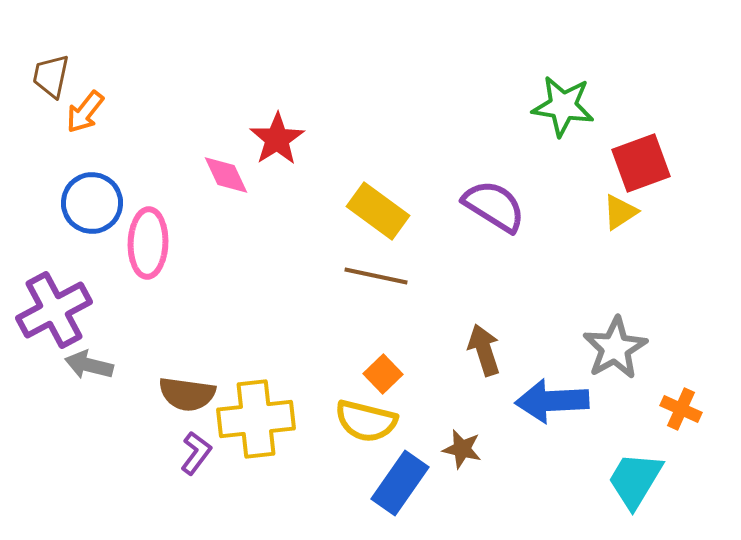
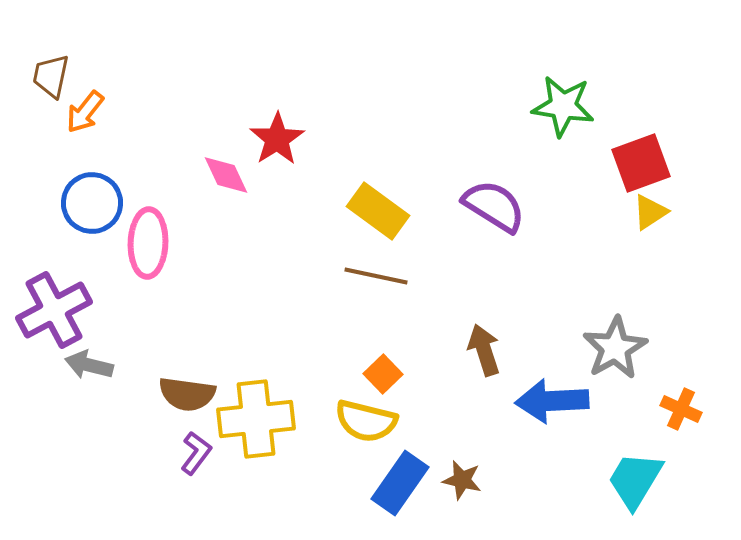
yellow triangle: moved 30 px right
brown star: moved 31 px down
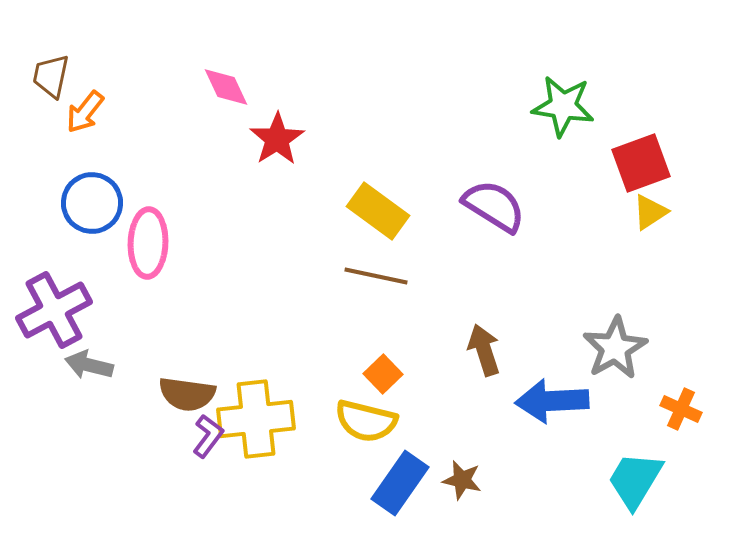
pink diamond: moved 88 px up
purple L-shape: moved 12 px right, 17 px up
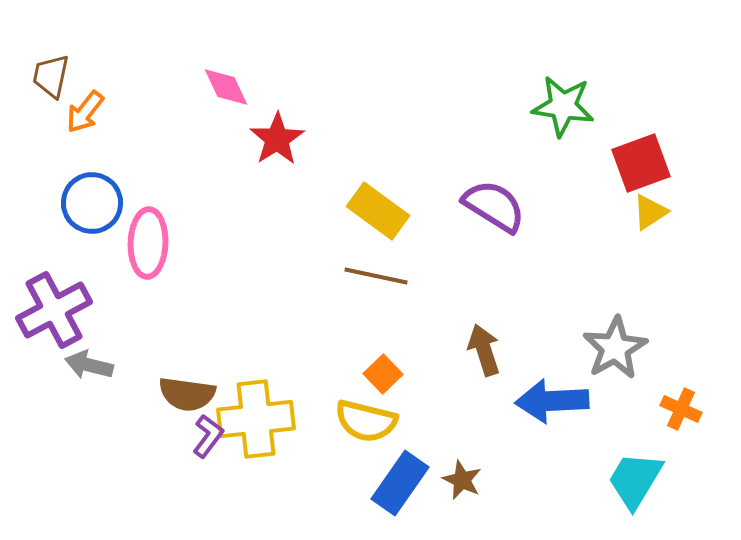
brown star: rotated 12 degrees clockwise
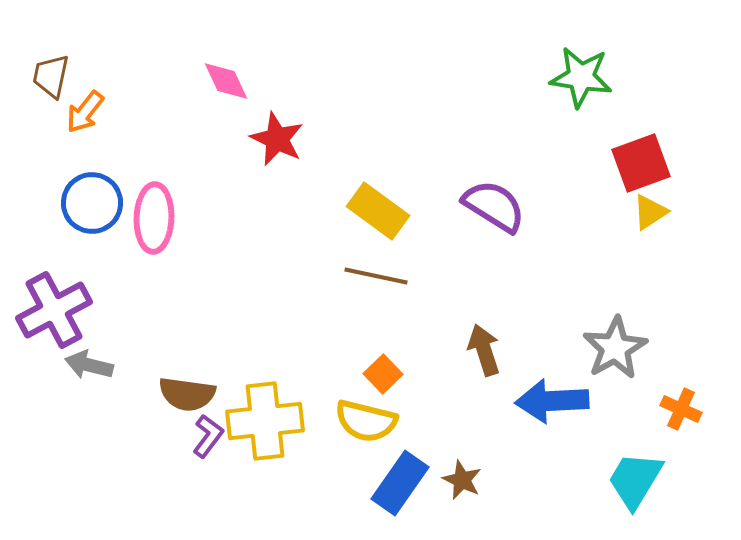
pink diamond: moved 6 px up
green star: moved 18 px right, 29 px up
red star: rotated 14 degrees counterclockwise
pink ellipse: moved 6 px right, 25 px up
yellow cross: moved 9 px right, 2 px down
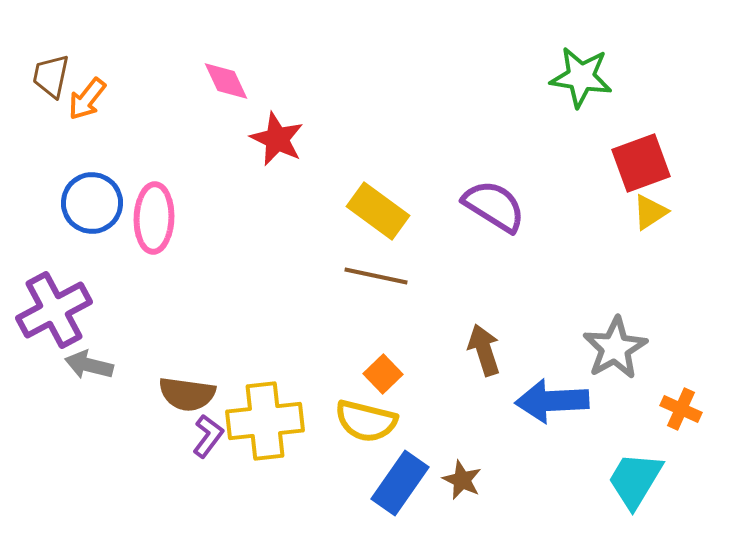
orange arrow: moved 2 px right, 13 px up
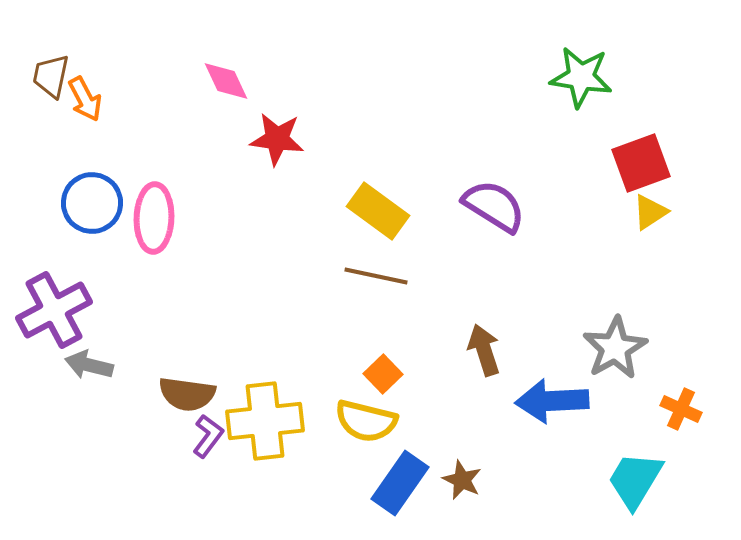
orange arrow: moved 2 px left; rotated 66 degrees counterclockwise
red star: rotated 18 degrees counterclockwise
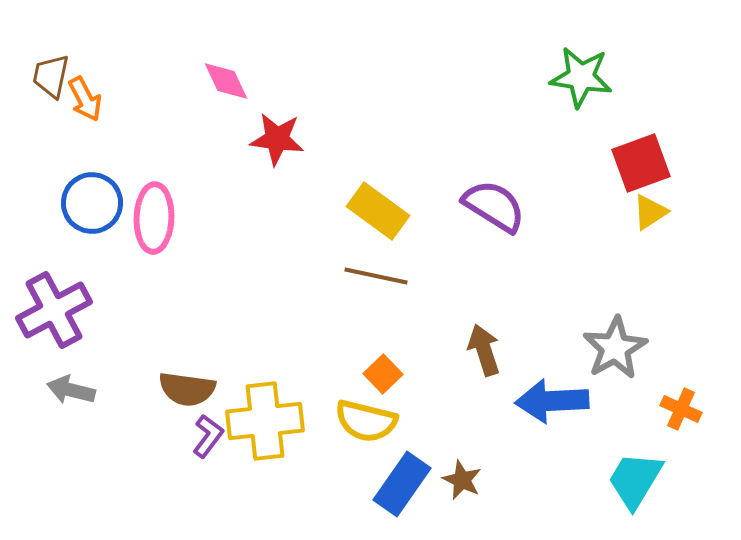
gray arrow: moved 18 px left, 25 px down
brown semicircle: moved 5 px up
blue rectangle: moved 2 px right, 1 px down
